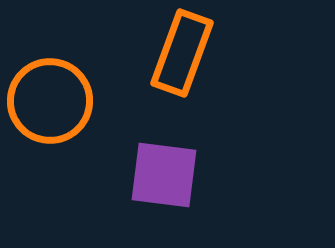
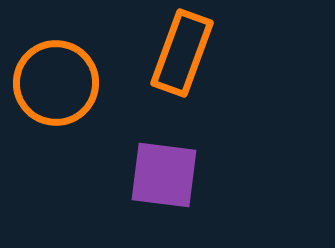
orange circle: moved 6 px right, 18 px up
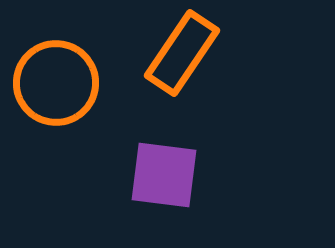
orange rectangle: rotated 14 degrees clockwise
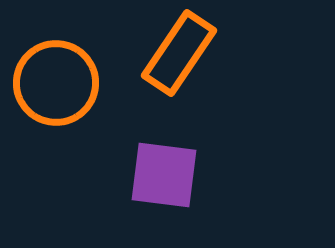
orange rectangle: moved 3 px left
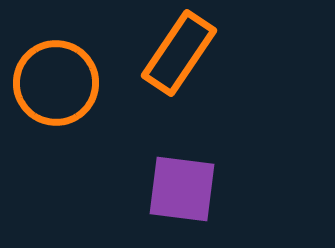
purple square: moved 18 px right, 14 px down
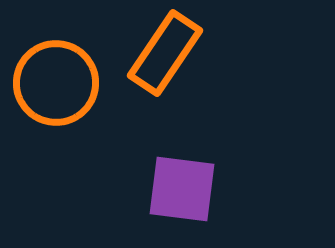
orange rectangle: moved 14 px left
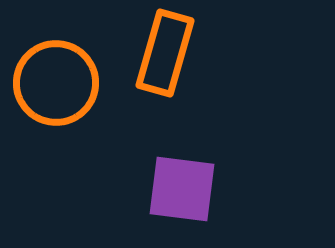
orange rectangle: rotated 18 degrees counterclockwise
